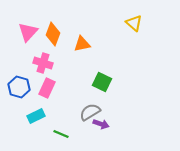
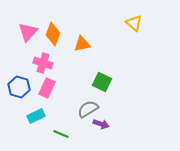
gray semicircle: moved 2 px left, 3 px up
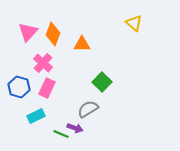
orange triangle: rotated 12 degrees clockwise
pink cross: rotated 24 degrees clockwise
green square: rotated 18 degrees clockwise
purple arrow: moved 26 px left, 4 px down
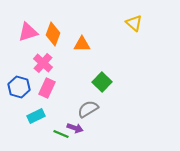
pink triangle: rotated 30 degrees clockwise
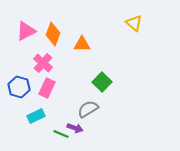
pink triangle: moved 2 px left, 1 px up; rotated 10 degrees counterclockwise
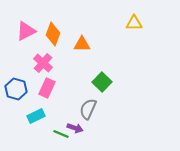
yellow triangle: rotated 42 degrees counterclockwise
blue hexagon: moved 3 px left, 2 px down
gray semicircle: rotated 35 degrees counterclockwise
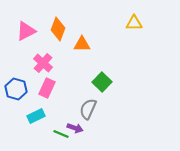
orange diamond: moved 5 px right, 5 px up
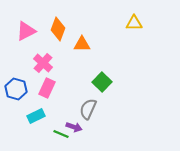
purple arrow: moved 1 px left, 1 px up
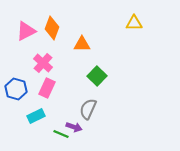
orange diamond: moved 6 px left, 1 px up
green square: moved 5 px left, 6 px up
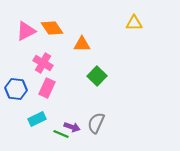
orange diamond: rotated 55 degrees counterclockwise
pink cross: rotated 12 degrees counterclockwise
blue hexagon: rotated 10 degrees counterclockwise
gray semicircle: moved 8 px right, 14 px down
cyan rectangle: moved 1 px right, 3 px down
purple arrow: moved 2 px left
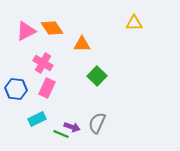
gray semicircle: moved 1 px right
